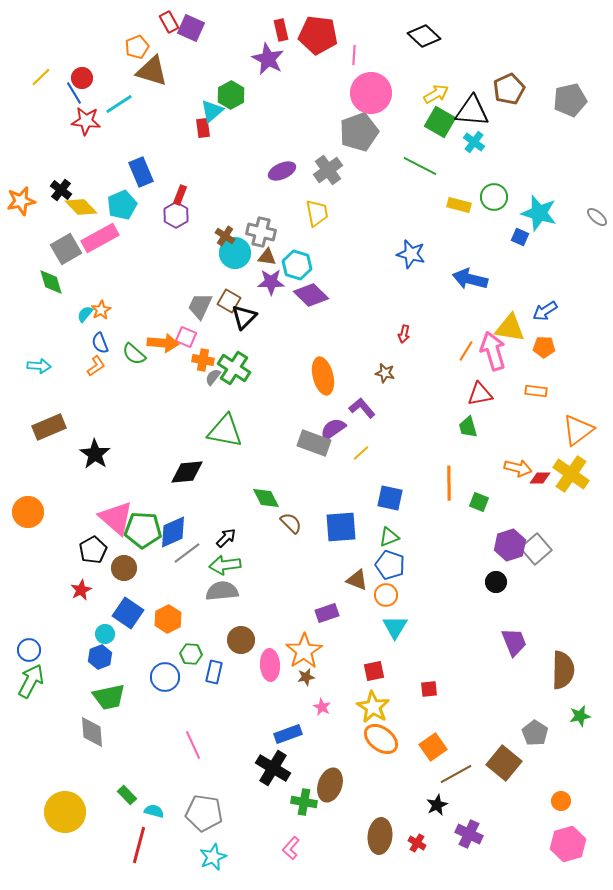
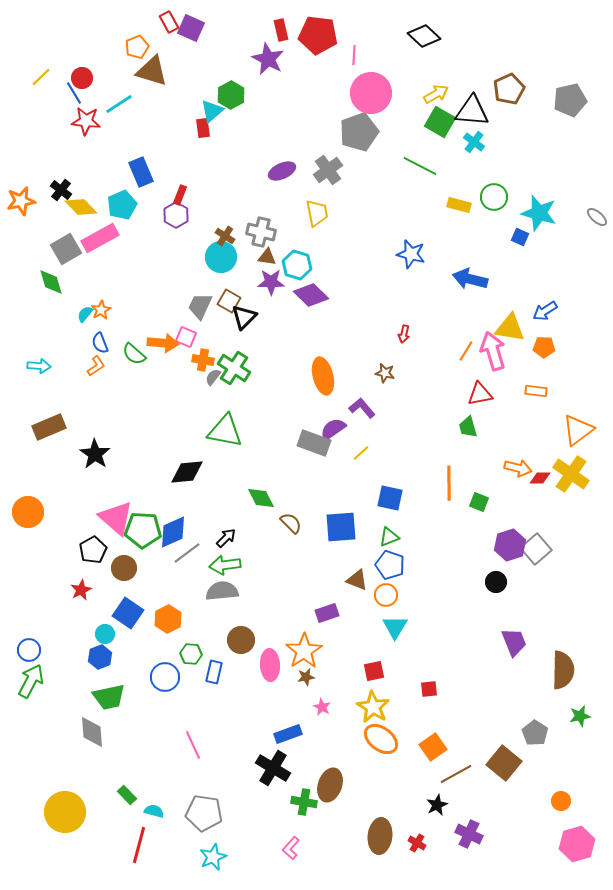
cyan circle at (235, 253): moved 14 px left, 4 px down
green diamond at (266, 498): moved 5 px left
pink hexagon at (568, 844): moved 9 px right
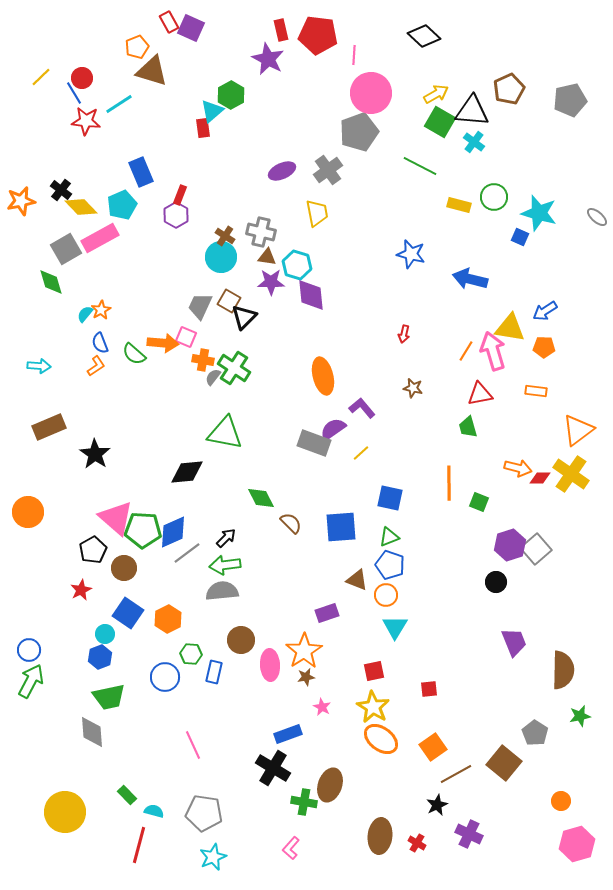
purple diamond at (311, 295): rotated 40 degrees clockwise
brown star at (385, 373): moved 28 px right, 15 px down
green triangle at (225, 431): moved 2 px down
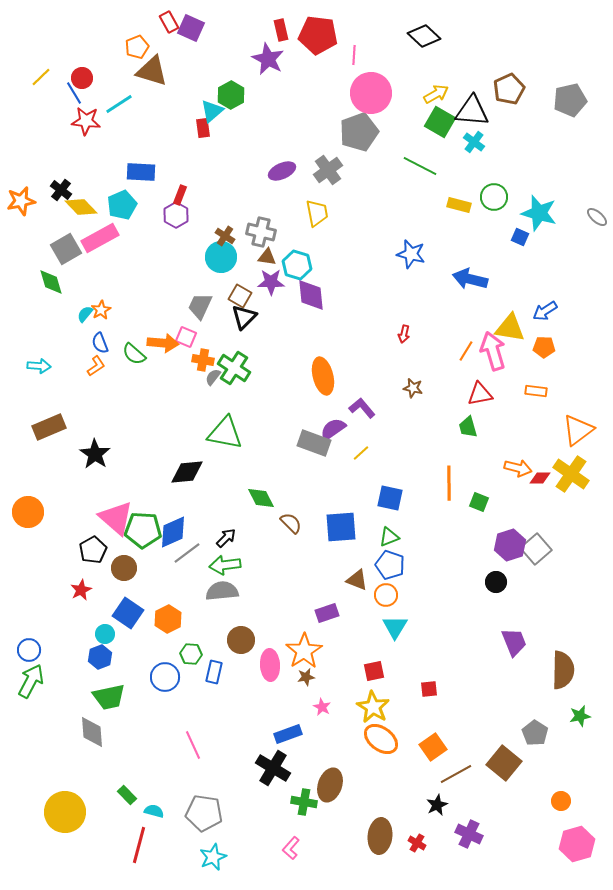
blue rectangle at (141, 172): rotated 64 degrees counterclockwise
brown square at (229, 301): moved 11 px right, 5 px up
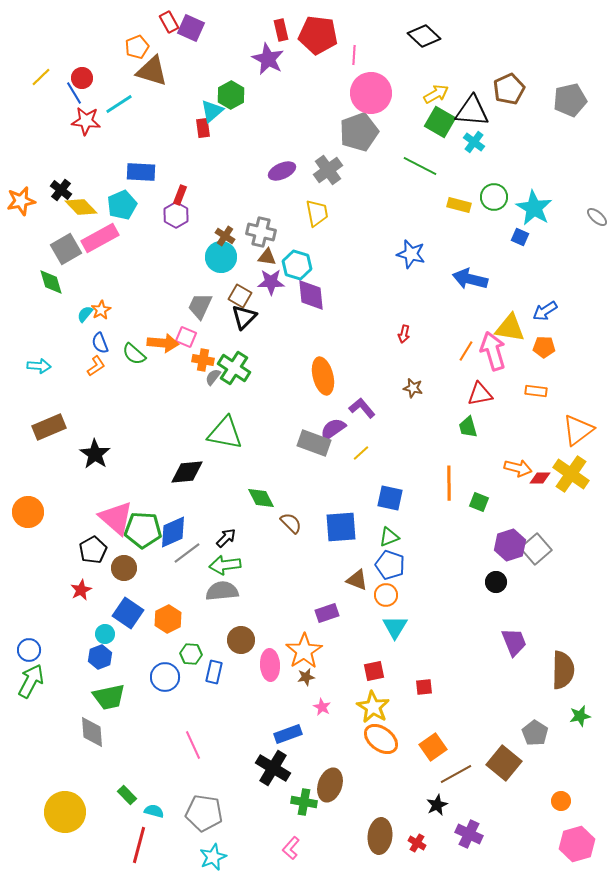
cyan star at (539, 213): moved 5 px left, 5 px up; rotated 15 degrees clockwise
red square at (429, 689): moved 5 px left, 2 px up
